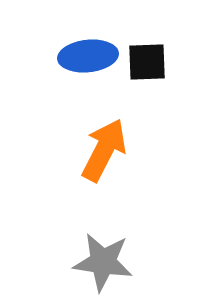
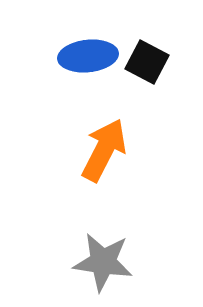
black square: rotated 30 degrees clockwise
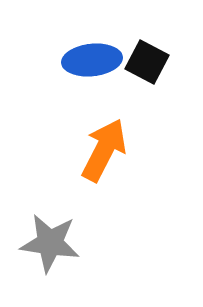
blue ellipse: moved 4 px right, 4 px down
gray star: moved 53 px left, 19 px up
